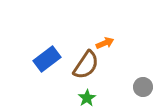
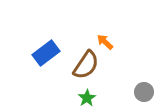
orange arrow: moved 1 px up; rotated 114 degrees counterclockwise
blue rectangle: moved 1 px left, 6 px up
gray circle: moved 1 px right, 5 px down
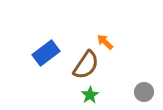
green star: moved 3 px right, 3 px up
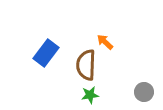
blue rectangle: rotated 16 degrees counterclockwise
brown semicircle: rotated 148 degrees clockwise
green star: rotated 24 degrees clockwise
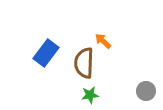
orange arrow: moved 2 px left, 1 px up
brown semicircle: moved 2 px left, 2 px up
gray circle: moved 2 px right, 1 px up
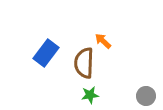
gray circle: moved 5 px down
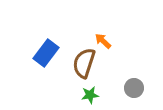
brown semicircle: rotated 16 degrees clockwise
gray circle: moved 12 px left, 8 px up
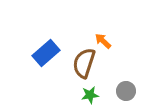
blue rectangle: rotated 12 degrees clockwise
gray circle: moved 8 px left, 3 px down
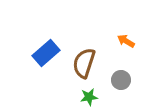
orange arrow: moved 23 px right; rotated 12 degrees counterclockwise
gray circle: moved 5 px left, 11 px up
green star: moved 1 px left, 2 px down
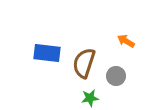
blue rectangle: moved 1 px right; rotated 48 degrees clockwise
gray circle: moved 5 px left, 4 px up
green star: moved 1 px right, 1 px down
